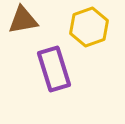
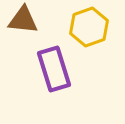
brown triangle: rotated 16 degrees clockwise
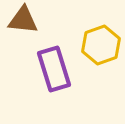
yellow hexagon: moved 12 px right, 18 px down
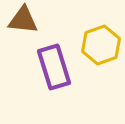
purple rectangle: moved 2 px up
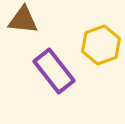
purple rectangle: moved 4 px down; rotated 21 degrees counterclockwise
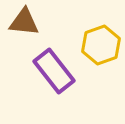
brown triangle: moved 1 px right, 2 px down
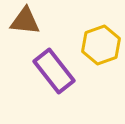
brown triangle: moved 1 px right, 1 px up
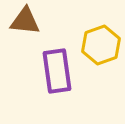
purple rectangle: moved 3 px right; rotated 30 degrees clockwise
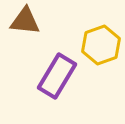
purple rectangle: moved 5 px down; rotated 39 degrees clockwise
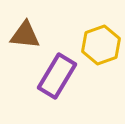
brown triangle: moved 14 px down
